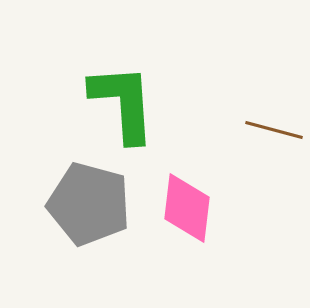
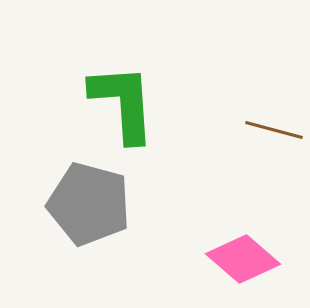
pink diamond: moved 56 px right, 51 px down; rotated 56 degrees counterclockwise
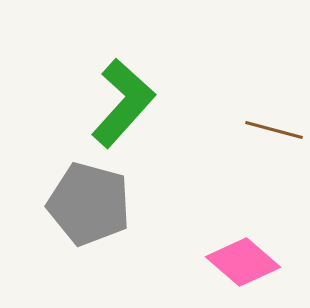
green L-shape: rotated 46 degrees clockwise
pink diamond: moved 3 px down
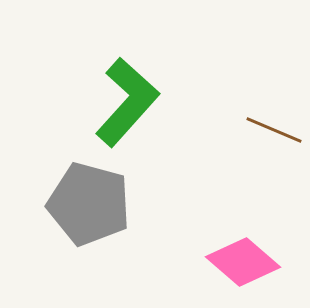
green L-shape: moved 4 px right, 1 px up
brown line: rotated 8 degrees clockwise
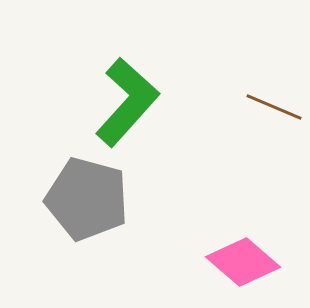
brown line: moved 23 px up
gray pentagon: moved 2 px left, 5 px up
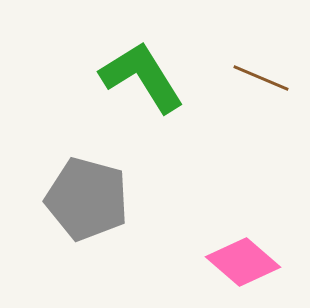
green L-shape: moved 15 px right, 25 px up; rotated 74 degrees counterclockwise
brown line: moved 13 px left, 29 px up
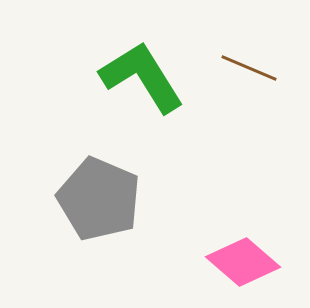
brown line: moved 12 px left, 10 px up
gray pentagon: moved 12 px right; rotated 8 degrees clockwise
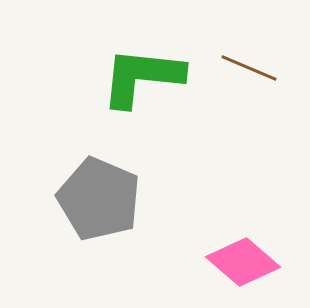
green L-shape: rotated 52 degrees counterclockwise
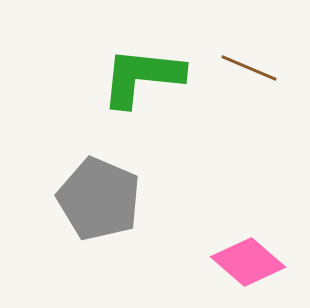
pink diamond: moved 5 px right
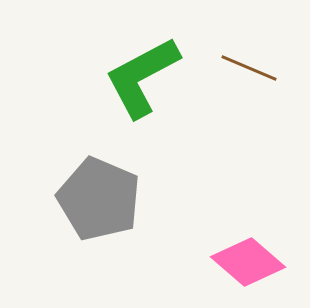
green L-shape: rotated 34 degrees counterclockwise
